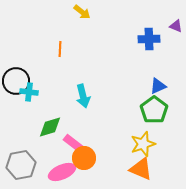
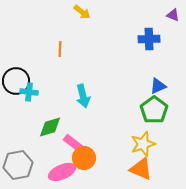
purple triangle: moved 3 px left, 11 px up
gray hexagon: moved 3 px left
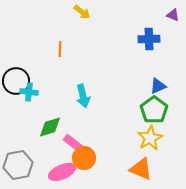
yellow star: moved 7 px right, 6 px up; rotated 10 degrees counterclockwise
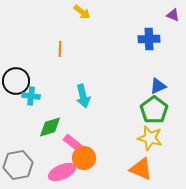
cyan cross: moved 2 px right, 4 px down
yellow star: rotated 30 degrees counterclockwise
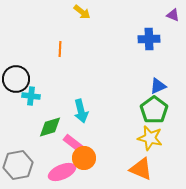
black circle: moved 2 px up
cyan arrow: moved 2 px left, 15 px down
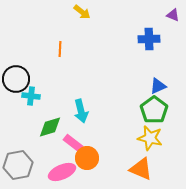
orange circle: moved 3 px right
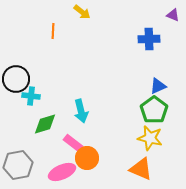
orange line: moved 7 px left, 18 px up
green diamond: moved 5 px left, 3 px up
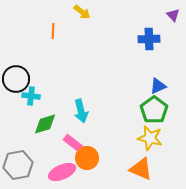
purple triangle: rotated 24 degrees clockwise
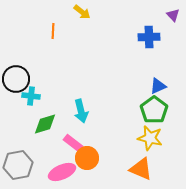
blue cross: moved 2 px up
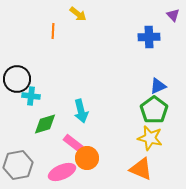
yellow arrow: moved 4 px left, 2 px down
black circle: moved 1 px right
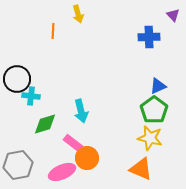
yellow arrow: rotated 36 degrees clockwise
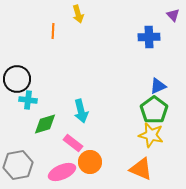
cyan cross: moved 3 px left, 4 px down
yellow star: moved 1 px right, 3 px up
orange circle: moved 3 px right, 4 px down
